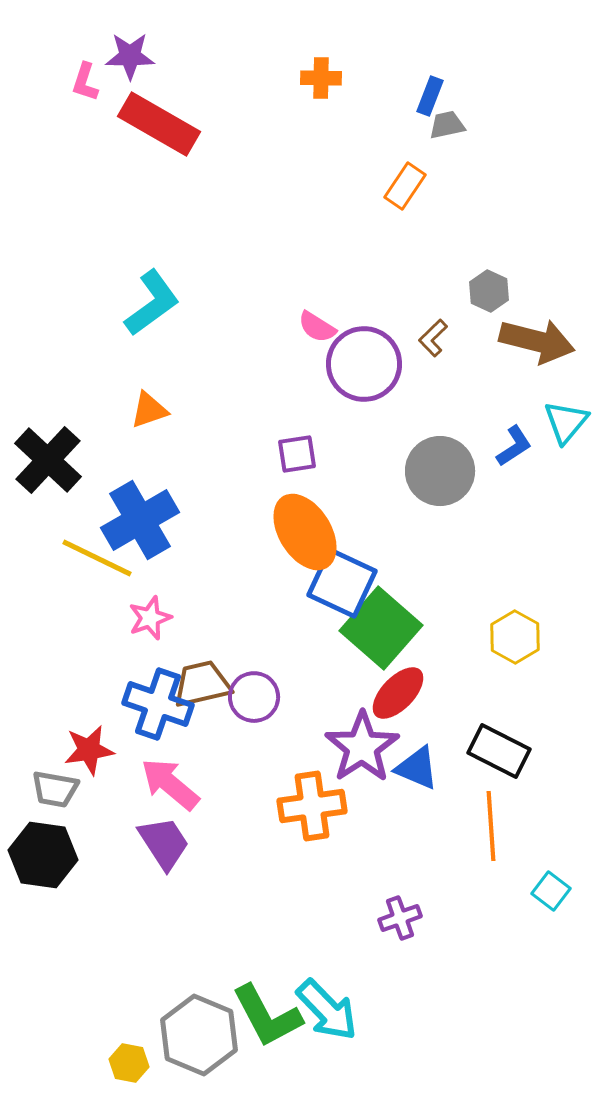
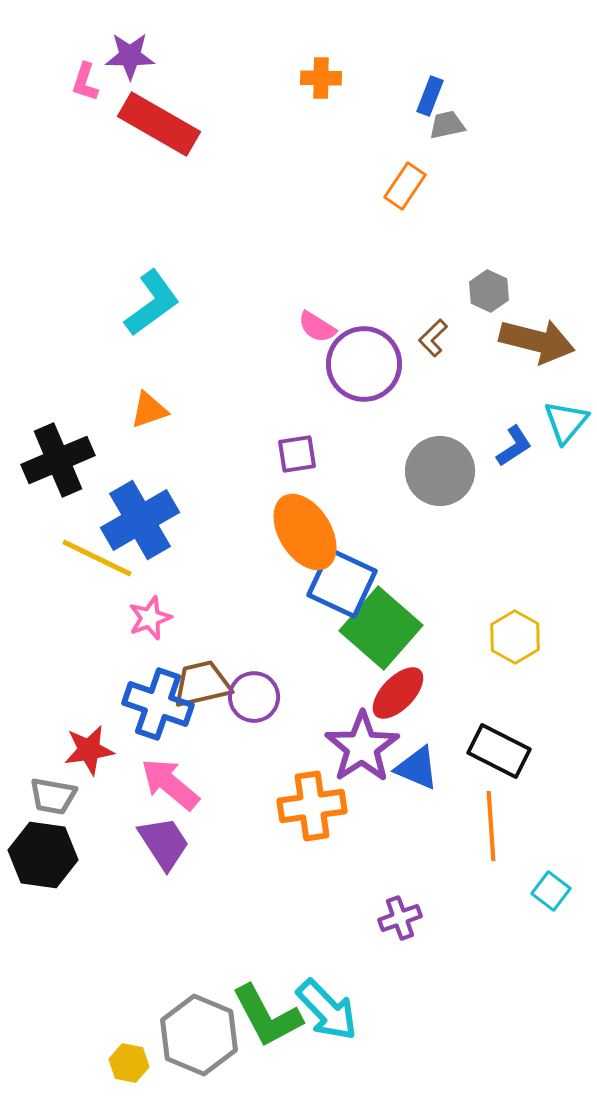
black cross at (48, 460): moved 10 px right; rotated 24 degrees clockwise
gray trapezoid at (55, 789): moved 2 px left, 7 px down
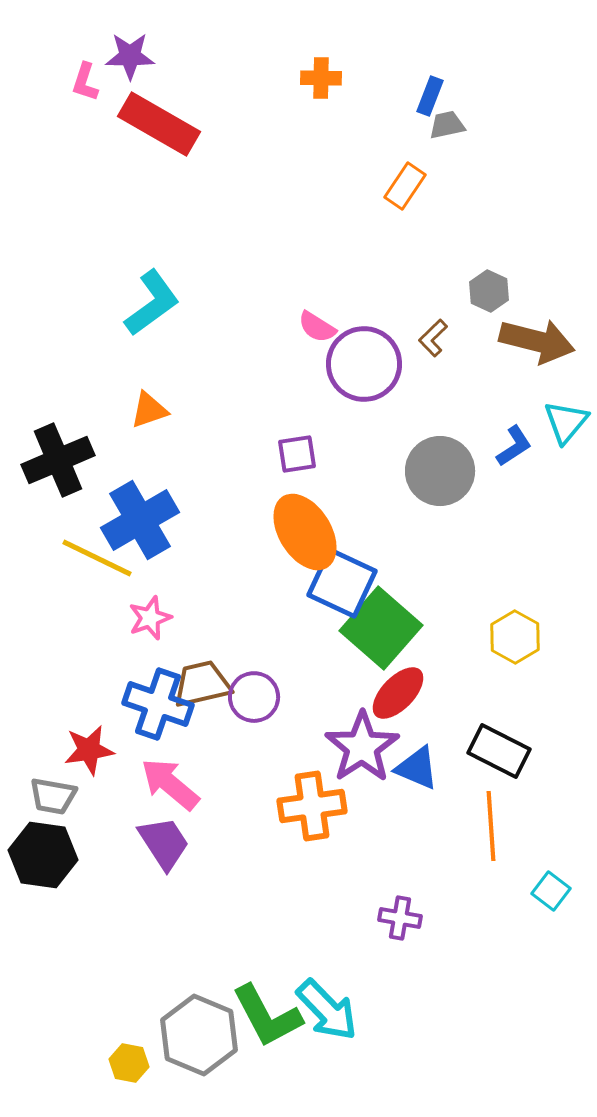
purple cross at (400, 918): rotated 30 degrees clockwise
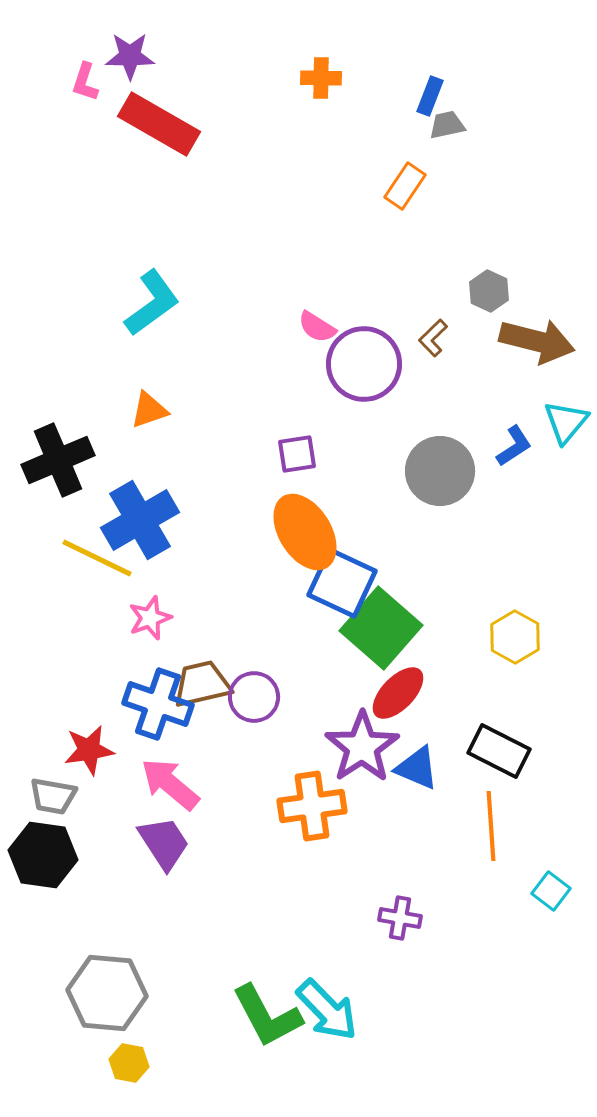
gray hexagon at (199, 1035): moved 92 px left, 42 px up; rotated 18 degrees counterclockwise
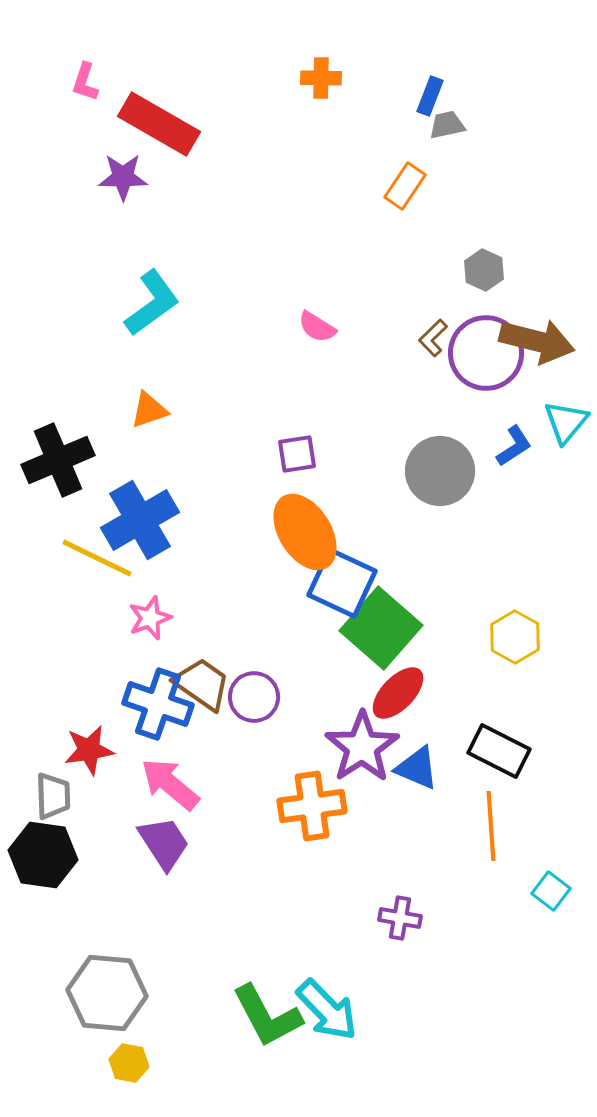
purple star at (130, 56): moved 7 px left, 121 px down
gray hexagon at (489, 291): moved 5 px left, 21 px up
purple circle at (364, 364): moved 122 px right, 11 px up
brown trapezoid at (202, 684): rotated 48 degrees clockwise
gray trapezoid at (53, 796): rotated 102 degrees counterclockwise
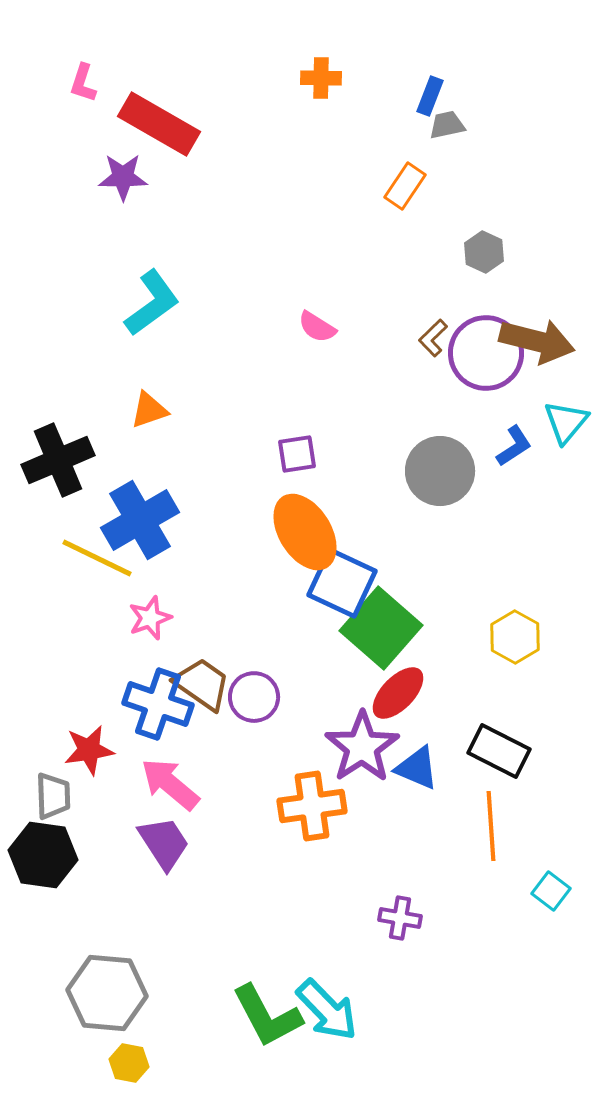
pink L-shape at (85, 82): moved 2 px left, 1 px down
gray hexagon at (484, 270): moved 18 px up
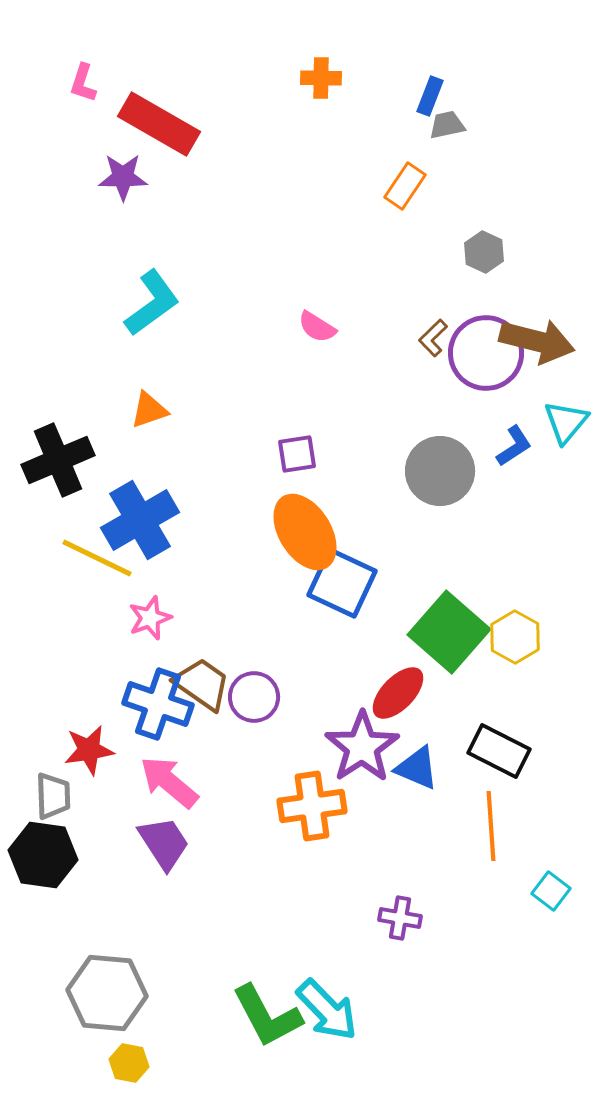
green square at (381, 628): moved 68 px right, 4 px down
pink arrow at (170, 784): moved 1 px left, 2 px up
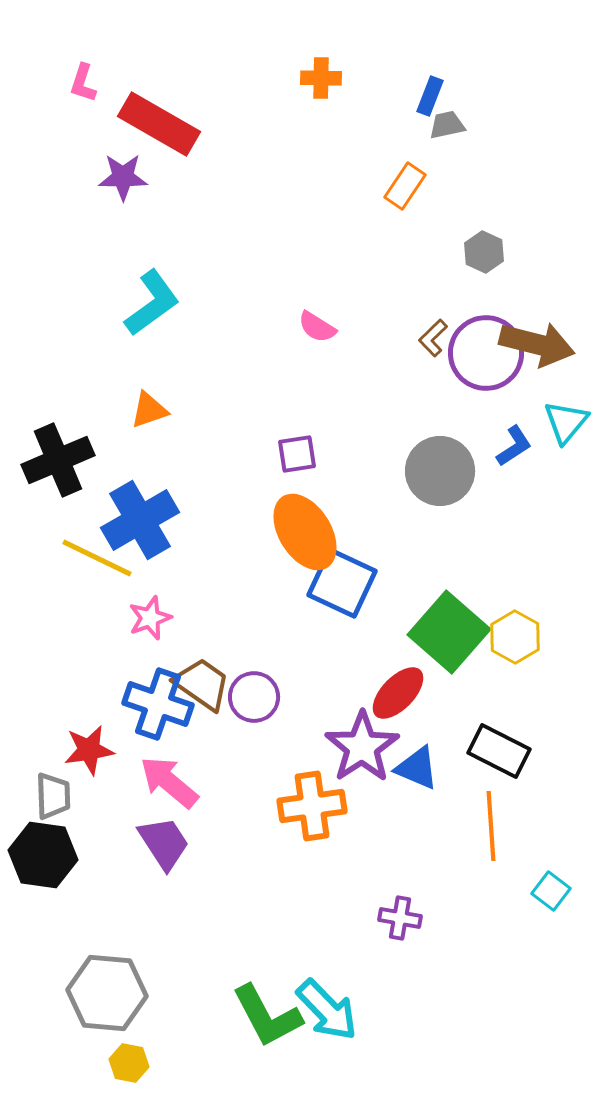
brown arrow at (537, 341): moved 3 px down
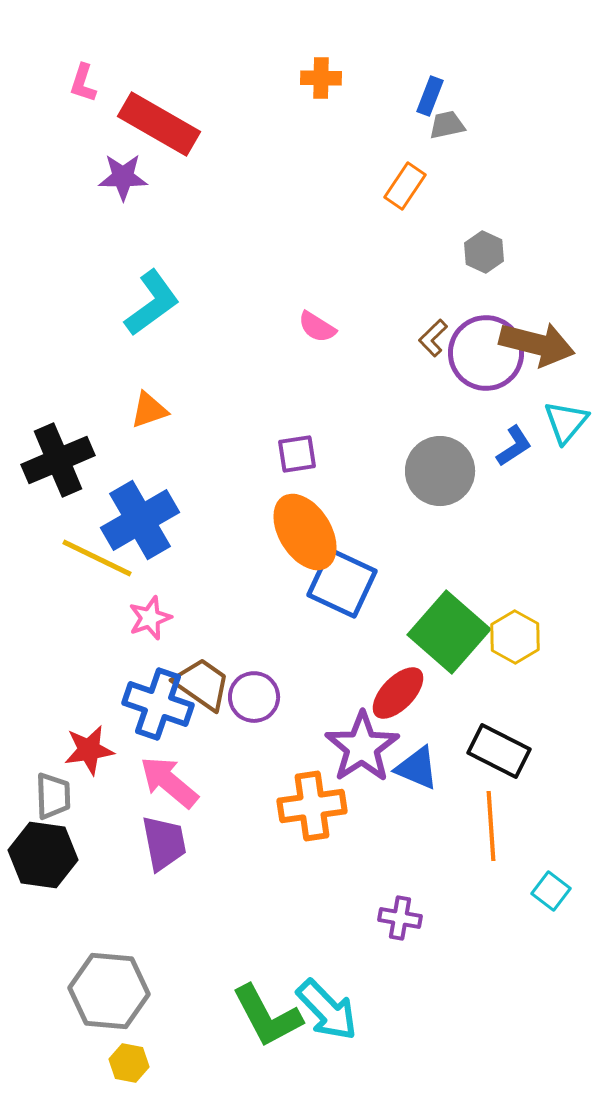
purple trapezoid at (164, 843): rotated 22 degrees clockwise
gray hexagon at (107, 993): moved 2 px right, 2 px up
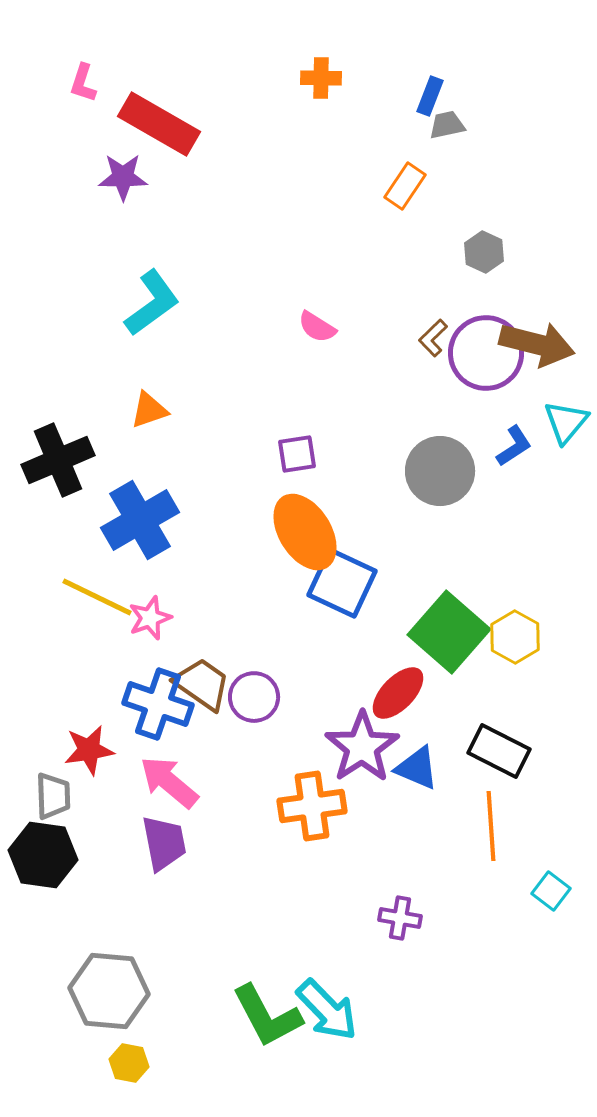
yellow line at (97, 558): moved 39 px down
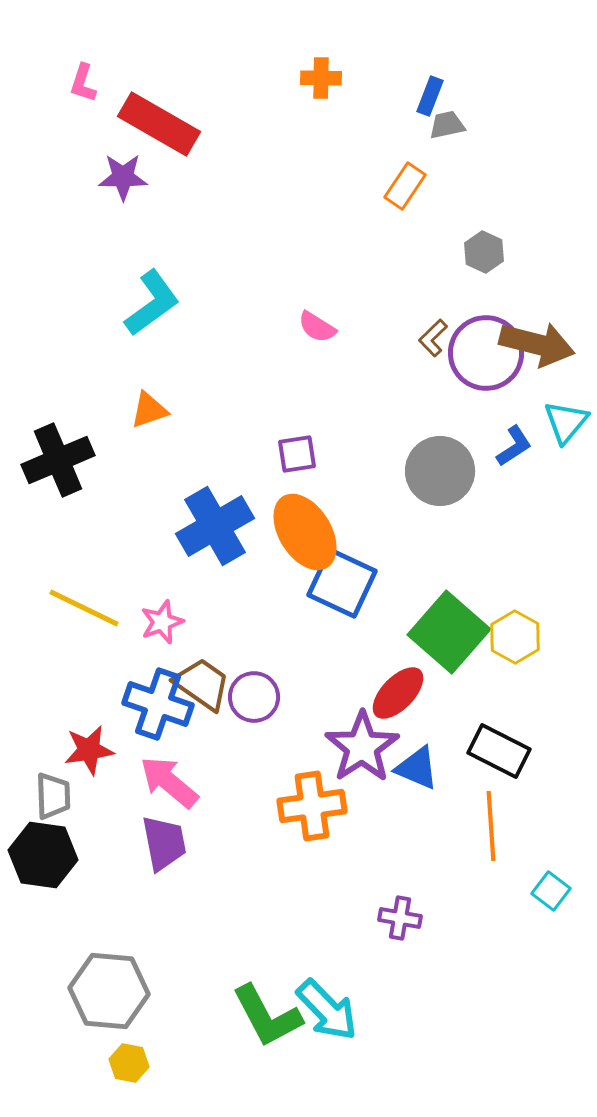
blue cross at (140, 520): moved 75 px right, 6 px down
yellow line at (97, 597): moved 13 px left, 11 px down
pink star at (150, 618): moved 12 px right, 4 px down
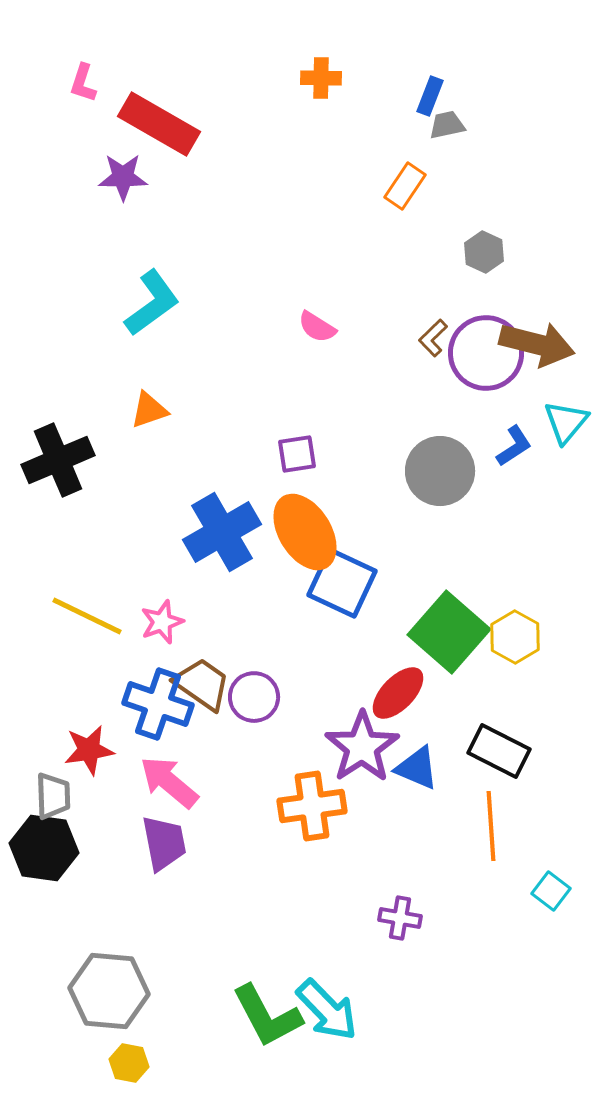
blue cross at (215, 526): moved 7 px right, 6 px down
yellow line at (84, 608): moved 3 px right, 8 px down
black hexagon at (43, 855): moved 1 px right, 7 px up
